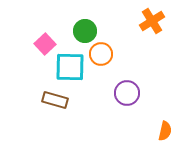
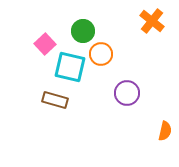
orange cross: rotated 20 degrees counterclockwise
green circle: moved 2 px left
cyan square: rotated 12 degrees clockwise
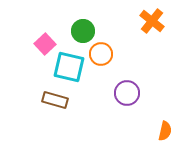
cyan square: moved 1 px left
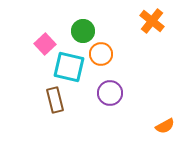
purple circle: moved 17 px left
brown rectangle: rotated 60 degrees clockwise
orange semicircle: moved 5 px up; rotated 48 degrees clockwise
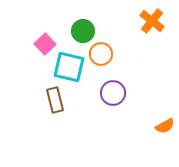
purple circle: moved 3 px right
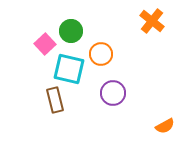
green circle: moved 12 px left
cyan square: moved 2 px down
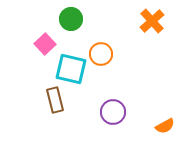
orange cross: rotated 10 degrees clockwise
green circle: moved 12 px up
cyan square: moved 2 px right
purple circle: moved 19 px down
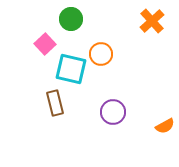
brown rectangle: moved 3 px down
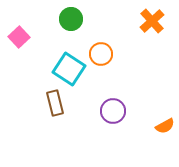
pink square: moved 26 px left, 7 px up
cyan square: moved 2 px left; rotated 20 degrees clockwise
purple circle: moved 1 px up
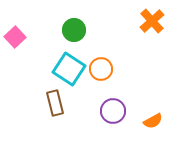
green circle: moved 3 px right, 11 px down
pink square: moved 4 px left
orange circle: moved 15 px down
orange semicircle: moved 12 px left, 5 px up
